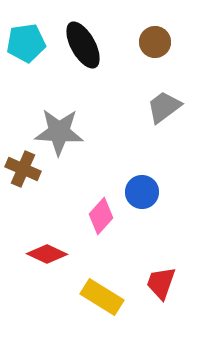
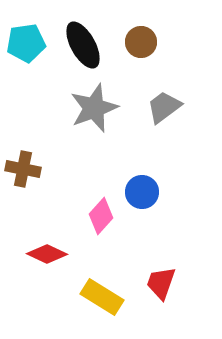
brown circle: moved 14 px left
gray star: moved 35 px right, 24 px up; rotated 24 degrees counterclockwise
brown cross: rotated 12 degrees counterclockwise
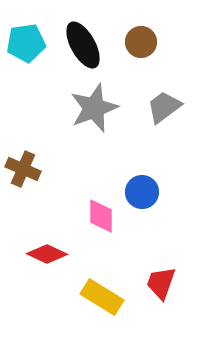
brown cross: rotated 12 degrees clockwise
pink diamond: rotated 42 degrees counterclockwise
